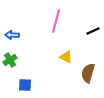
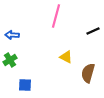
pink line: moved 5 px up
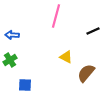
brown semicircle: moved 2 px left; rotated 24 degrees clockwise
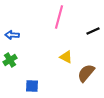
pink line: moved 3 px right, 1 px down
blue square: moved 7 px right, 1 px down
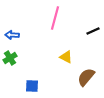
pink line: moved 4 px left, 1 px down
green cross: moved 2 px up
brown semicircle: moved 4 px down
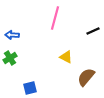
blue square: moved 2 px left, 2 px down; rotated 16 degrees counterclockwise
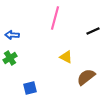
brown semicircle: rotated 12 degrees clockwise
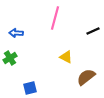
blue arrow: moved 4 px right, 2 px up
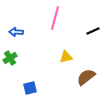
blue arrow: moved 1 px up
yellow triangle: rotated 40 degrees counterclockwise
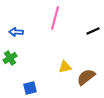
yellow triangle: moved 1 px left, 10 px down
